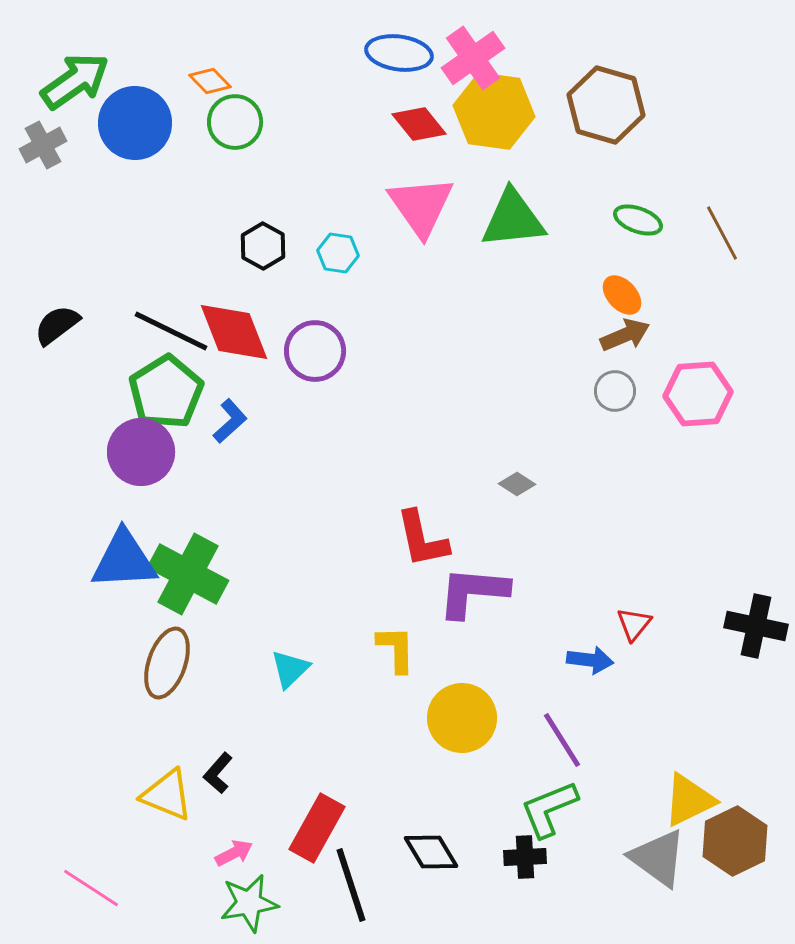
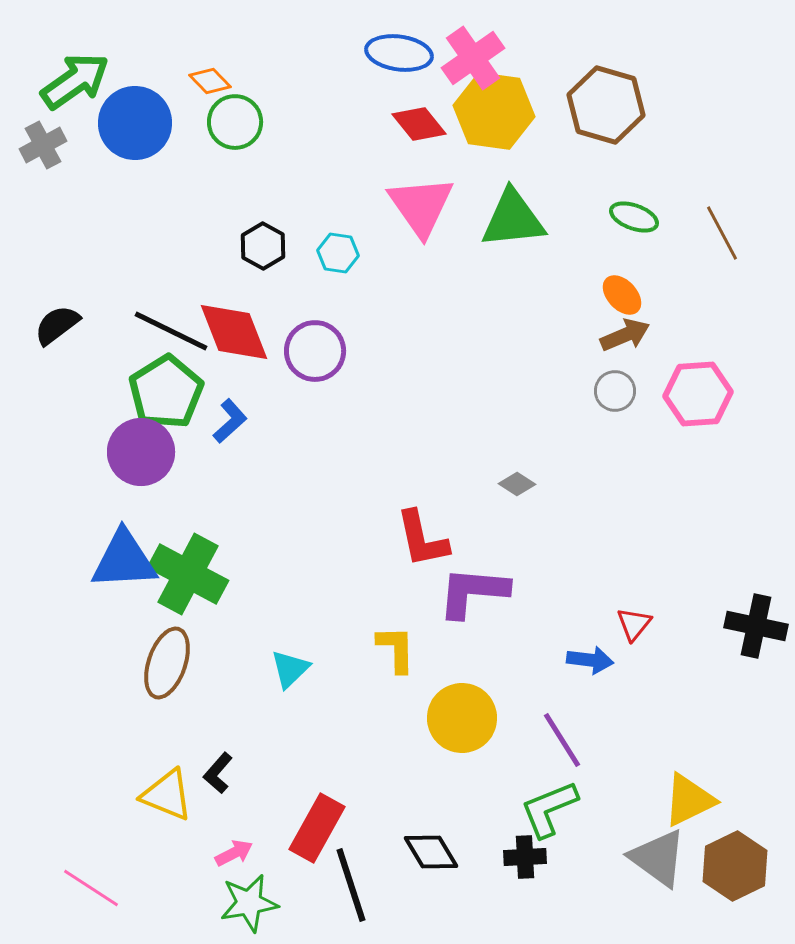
green ellipse at (638, 220): moved 4 px left, 3 px up
brown hexagon at (735, 841): moved 25 px down
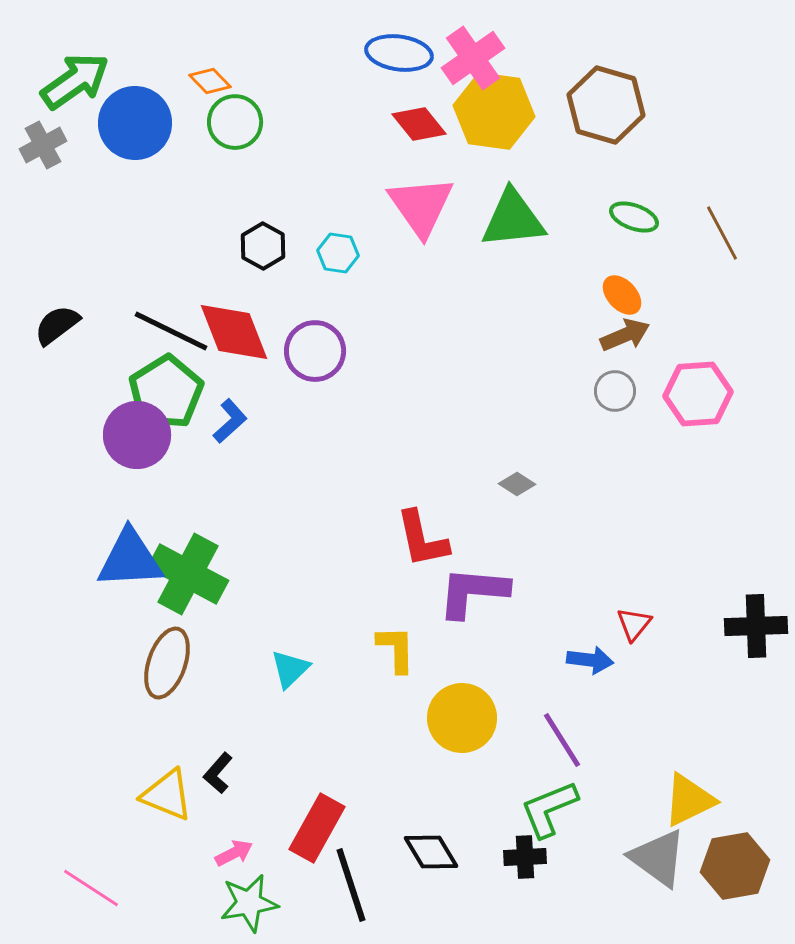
purple circle at (141, 452): moved 4 px left, 17 px up
blue triangle at (124, 560): moved 6 px right, 1 px up
black cross at (756, 626): rotated 14 degrees counterclockwise
brown hexagon at (735, 866): rotated 16 degrees clockwise
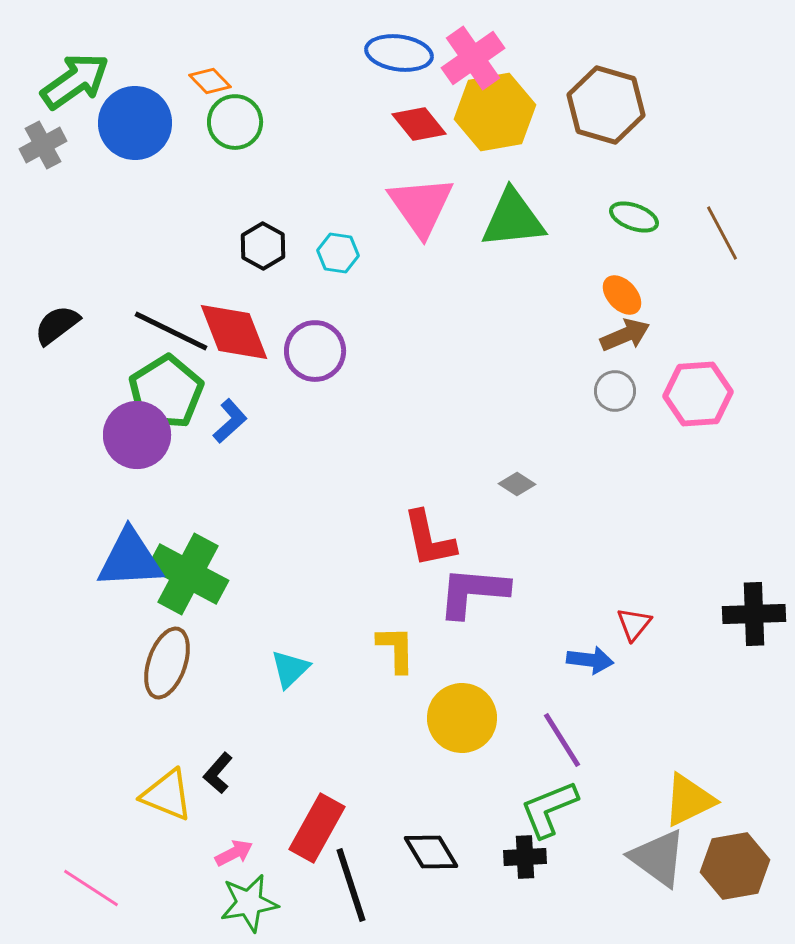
yellow hexagon at (494, 111): moved 1 px right, 1 px down; rotated 18 degrees counterclockwise
red L-shape at (422, 539): moved 7 px right
black cross at (756, 626): moved 2 px left, 12 px up
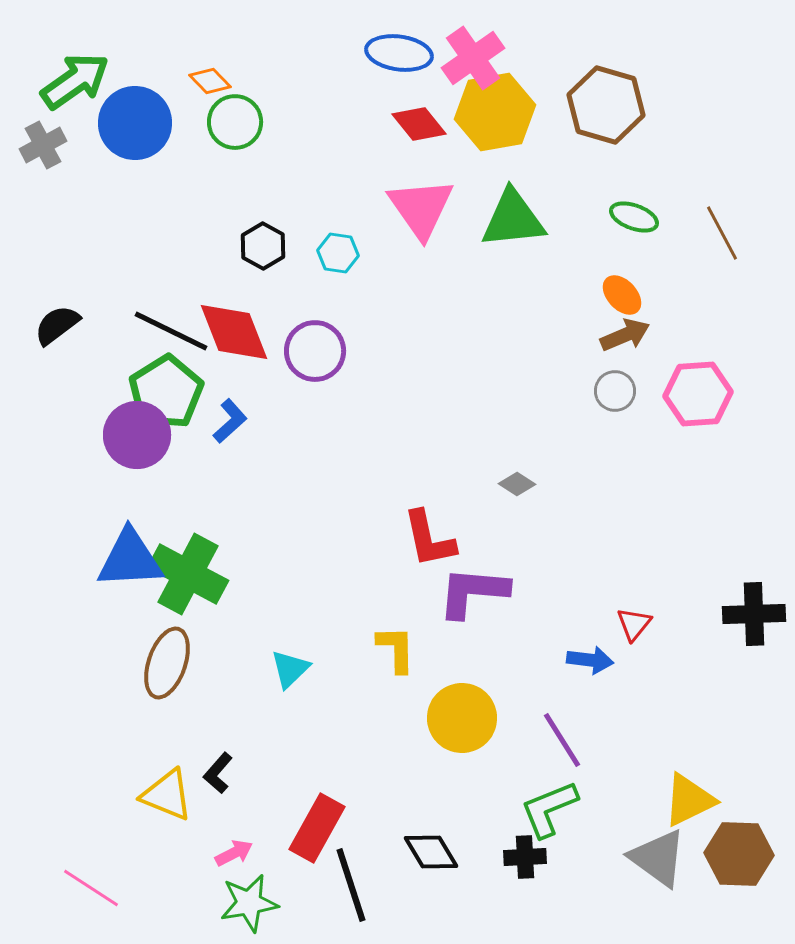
pink triangle at (421, 206): moved 2 px down
brown hexagon at (735, 866): moved 4 px right, 12 px up; rotated 12 degrees clockwise
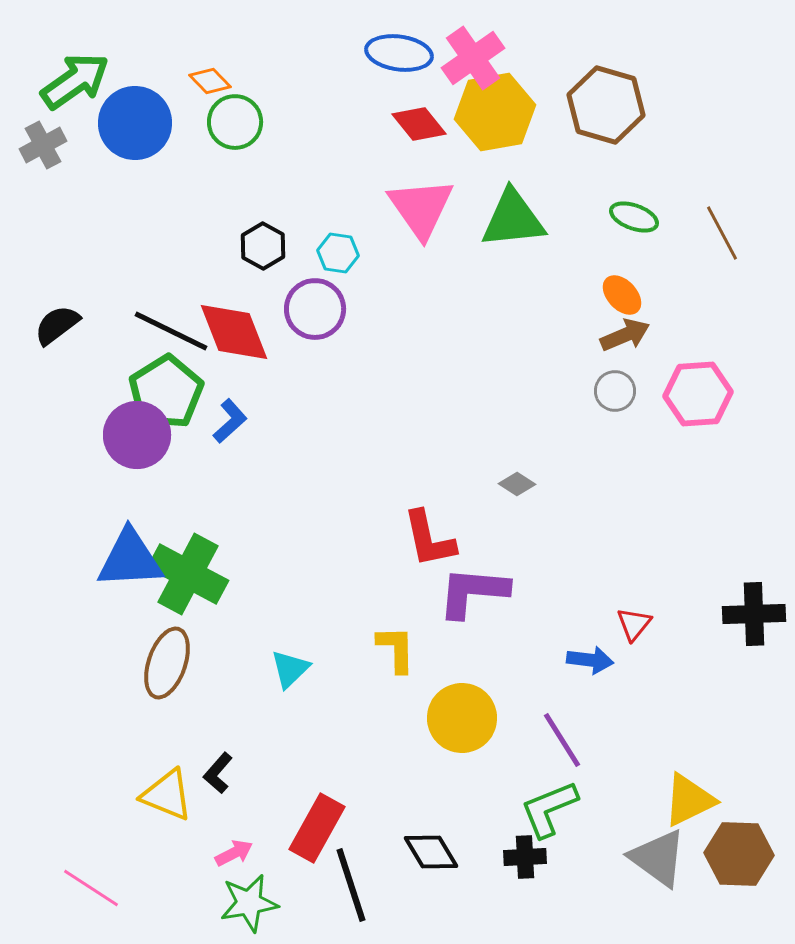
purple circle at (315, 351): moved 42 px up
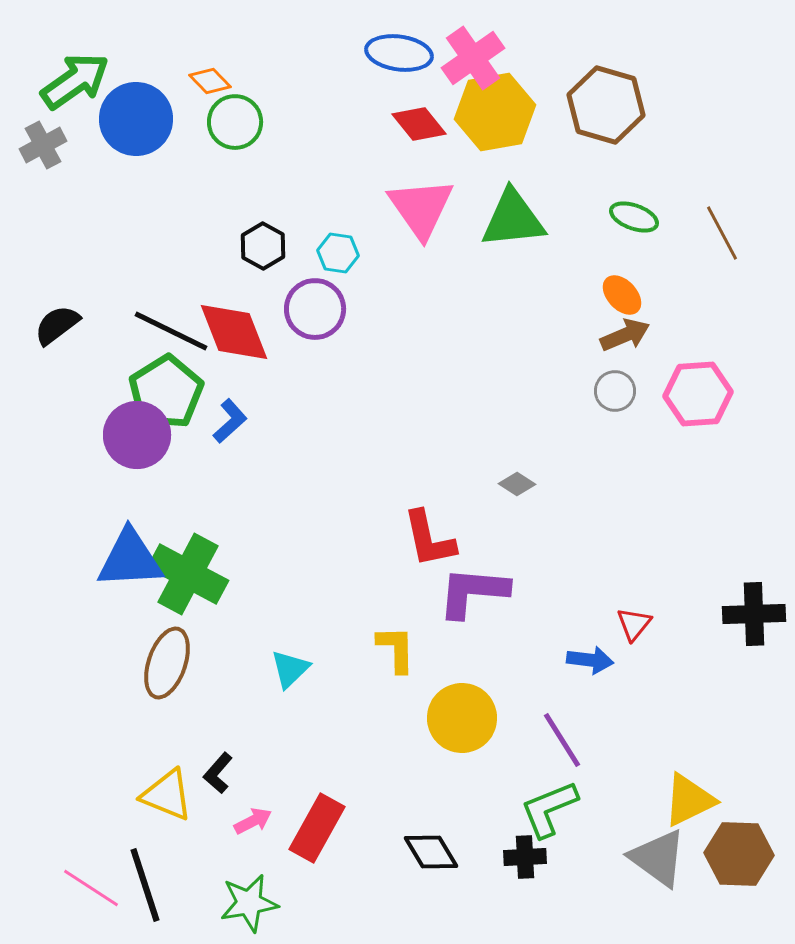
blue circle at (135, 123): moved 1 px right, 4 px up
pink arrow at (234, 853): moved 19 px right, 32 px up
black line at (351, 885): moved 206 px left
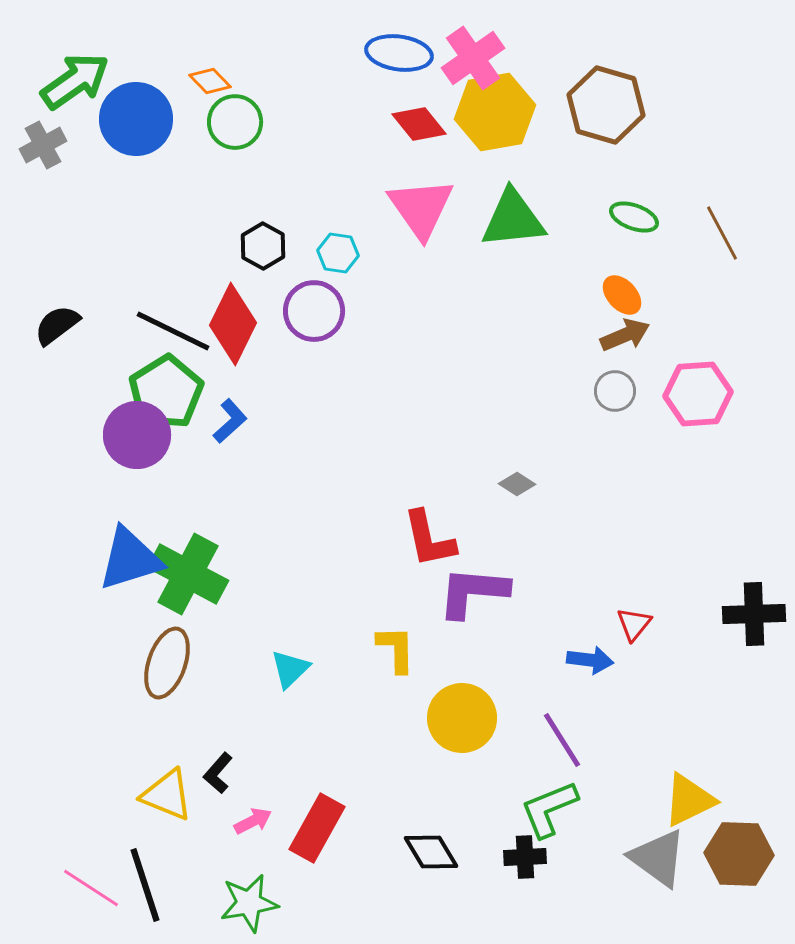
purple circle at (315, 309): moved 1 px left, 2 px down
black line at (171, 331): moved 2 px right
red diamond at (234, 332): moved 1 px left, 8 px up; rotated 48 degrees clockwise
blue triangle at (130, 559): rotated 14 degrees counterclockwise
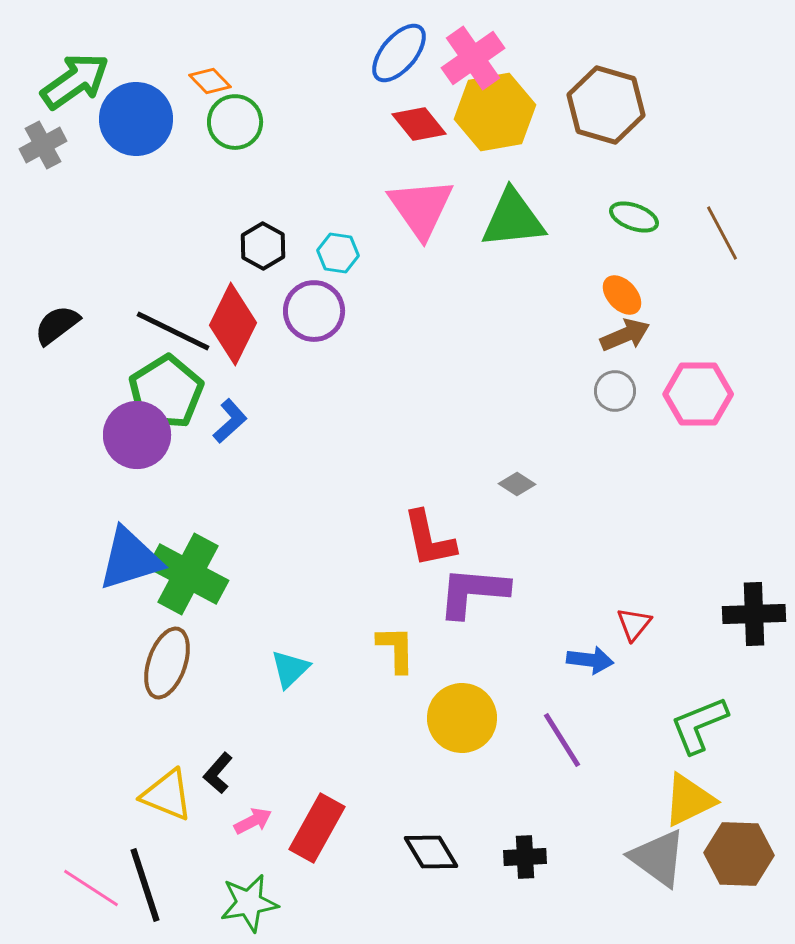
blue ellipse at (399, 53): rotated 58 degrees counterclockwise
pink hexagon at (698, 394): rotated 4 degrees clockwise
green L-shape at (549, 809): moved 150 px right, 84 px up
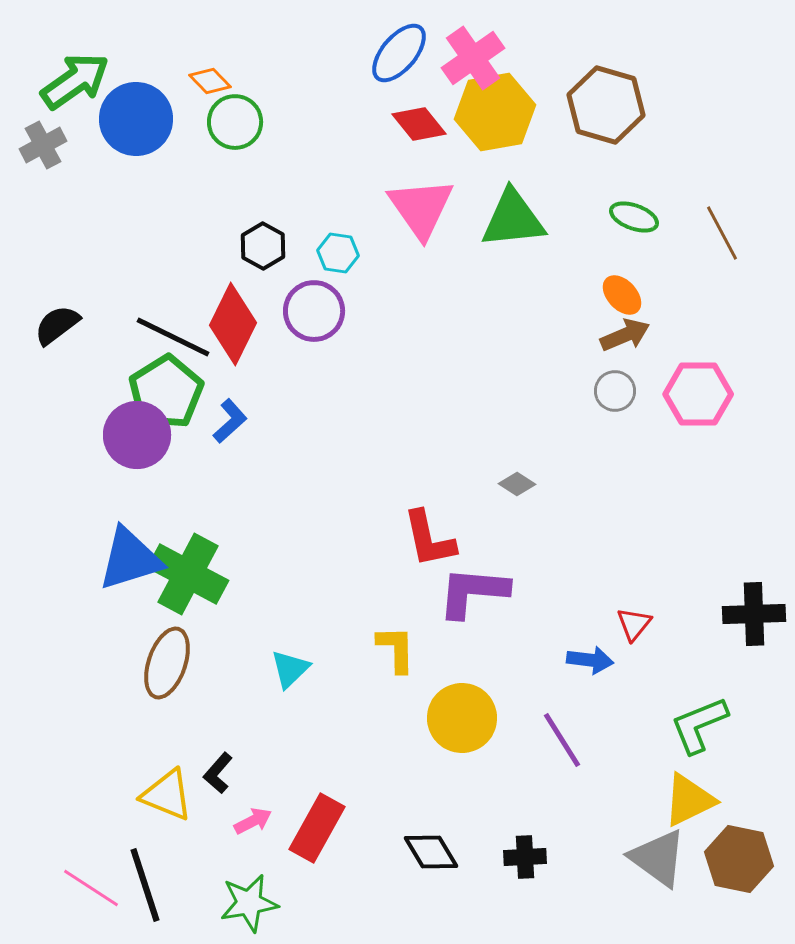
black line at (173, 331): moved 6 px down
brown hexagon at (739, 854): moved 5 px down; rotated 10 degrees clockwise
